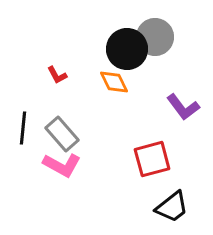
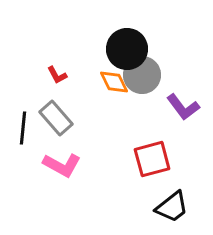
gray circle: moved 13 px left, 38 px down
gray rectangle: moved 6 px left, 16 px up
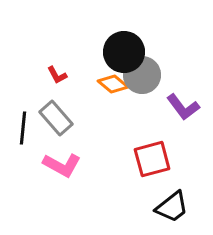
black circle: moved 3 px left, 3 px down
orange diamond: moved 1 px left, 2 px down; rotated 24 degrees counterclockwise
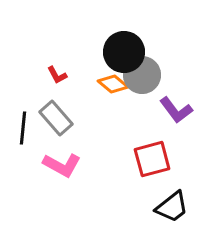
purple L-shape: moved 7 px left, 3 px down
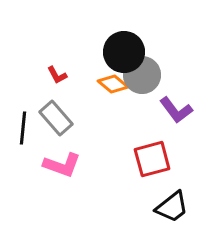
pink L-shape: rotated 9 degrees counterclockwise
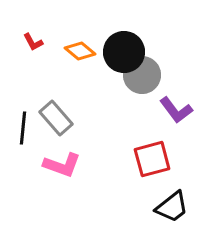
red L-shape: moved 24 px left, 33 px up
orange diamond: moved 33 px left, 33 px up
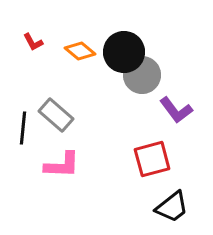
gray rectangle: moved 3 px up; rotated 8 degrees counterclockwise
pink L-shape: rotated 18 degrees counterclockwise
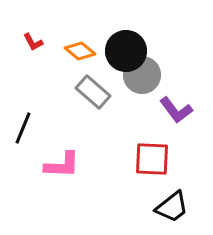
black circle: moved 2 px right, 1 px up
gray rectangle: moved 37 px right, 23 px up
black line: rotated 16 degrees clockwise
red square: rotated 18 degrees clockwise
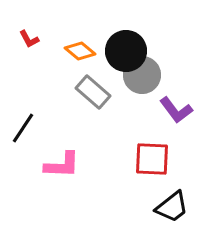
red L-shape: moved 4 px left, 3 px up
black line: rotated 12 degrees clockwise
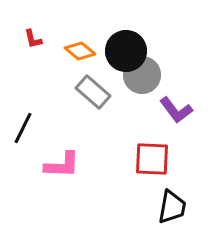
red L-shape: moved 4 px right; rotated 15 degrees clockwise
black line: rotated 8 degrees counterclockwise
black trapezoid: rotated 42 degrees counterclockwise
